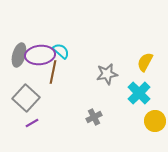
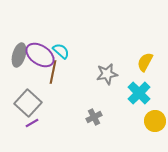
purple ellipse: rotated 40 degrees clockwise
gray square: moved 2 px right, 5 px down
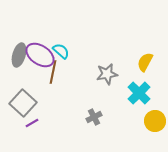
gray square: moved 5 px left
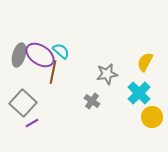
gray cross: moved 2 px left, 16 px up; rotated 28 degrees counterclockwise
yellow circle: moved 3 px left, 4 px up
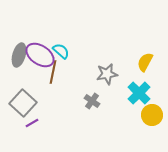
yellow circle: moved 2 px up
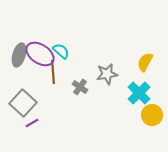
purple ellipse: moved 1 px up
brown line: rotated 15 degrees counterclockwise
gray cross: moved 12 px left, 14 px up
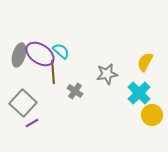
gray cross: moved 5 px left, 4 px down
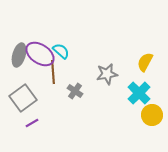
gray square: moved 5 px up; rotated 12 degrees clockwise
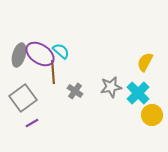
gray star: moved 4 px right, 13 px down
cyan cross: moved 1 px left
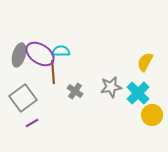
cyan semicircle: rotated 42 degrees counterclockwise
